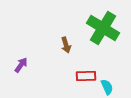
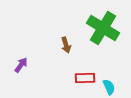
red rectangle: moved 1 px left, 2 px down
cyan semicircle: moved 2 px right
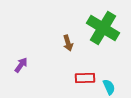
brown arrow: moved 2 px right, 2 px up
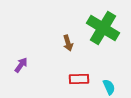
red rectangle: moved 6 px left, 1 px down
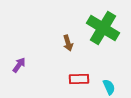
purple arrow: moved 2 px left
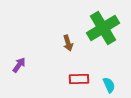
green cross: rotated 28 degrees clockwise
cyan semicircle: moved 2 px up
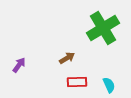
brown arrow: moved 1 px left, 15 px down; rotated 105 degrees counterclockwise
red rectangle: moved 2 px left, 3 px down
